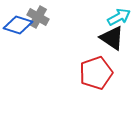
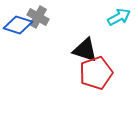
black triangle: moved 27 px left, 12 px down; rotated 16 degrees counterclockwise
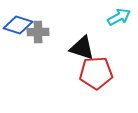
gray cross: moved 15 px down; rotated 30 degrees counterclockwise
black triangle: moved 3 px left, 2 px up
red pentagon: rotated 16 degrees clockwise
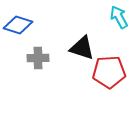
cyan arrow: rotated 90 degrees counterclockwise
gray cross: moved 26 px down
red pentagon: moved 13 px right, 1 px up
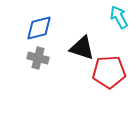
blue diamond: moved 21 px right, 3 px down; rotated 32 degrees counterclockwise
gray cross: rotated 15 degrees clockwise
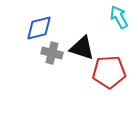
gray cross: moved 14 px right, 5 px up
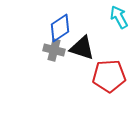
blue diamond: moved 21 px right; rotated 20 degrees counterclockwise
gray cross: moved 2 px right, 3 px up
red pentagon: moved 4 px down
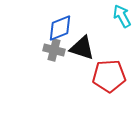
cyan arrow: moved 3 px right, 1 px up
blue diamond: rotated 12 degrees clockwise
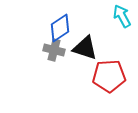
blue diamond: rotated 12 degrees counterclockwise
black triangle: moved 3 px right
